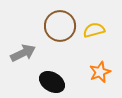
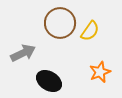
brown circle: moved 3 px up
yellow semicircle: moved 4 px left, 1 px down; rotated 140 degrees clockwise
black ellipse: moved 3 px left, 1 px up
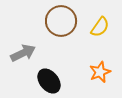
brown circle: moved 1 px right, 2 px up
yellow semicircle: moved 10 px right, 4 px up
black ellipse: rotated 20 degrees clockwise
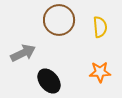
brown circle: moved 2 px left, 1 px up
yellow semicircle: rotated 40 degrees counterclockwise
orange star: rotated 20 degrees clockwise
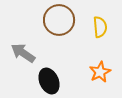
gray arrow: rotated 120 degrees counterclockwise
orange star: rotated 25 degrees counterclockwise
black ellipse: rotated 15 degrees clockwise
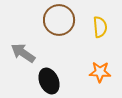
orange star: rotated 30 degrees clockwise
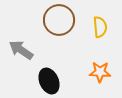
gray arrow: moved 2 px left, 3 px up
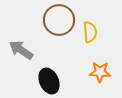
yellow semicircle: moved 10 px left, 5 px down
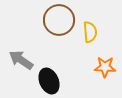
gray arrow: moved 10 px down
orange star: moved 5 px right, 5 px up
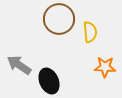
brown circle: moved 1 px up
gray arrow: moved 2 px left, 5 px down
